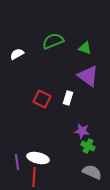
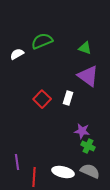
green semicircle: moved 11 px left
red square: rotated 18 degrees clockwise
white ellipse: moved 25 px right, 14 px down
gray semicircle: moved 2 px left, 1 px up
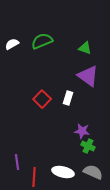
white semicircle: moved 5 px left, 10 px up
gray semicircle: moved 3 px right, 1 px down
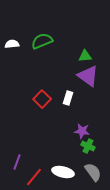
white semicircle: rotated 24 degrees clockwise
green triangle: moved 8 px down; rotated 24 degrees counterclockwise
purple line: rotated 28 degrees clockwise
gray semicircle: rotated 30 degrees clockwise
red line: rotated 36 degrees clockwise
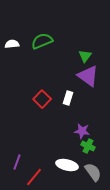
green triangle: rotated 48 degrees counterclockwise
white ellipse: moved 4 px right, 7 px up
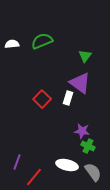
purple triangle: moved 8 px left, 7 px down
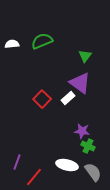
white rectangle: rotated 32 degrees clockwise
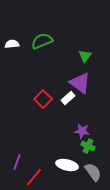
red square: moved 1 px right
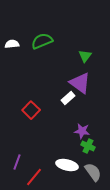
red square: moved 12 px left, 11 px down
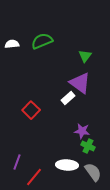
white ellipse: rotated 10 degrees counterclockwise
